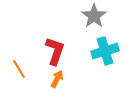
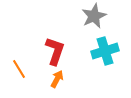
gray star: rotated 10 degrees clockwise
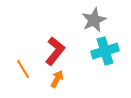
gray star: moved 4 px down
red L-shape: rotated 20 degrees clockwise
orange line: moved 4 px right
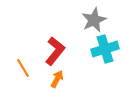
cyan cross: moved 2 px up
orange line: moved 1 px up
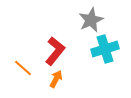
gray star: moved 3 px left
orange line: rotated 18 degrees counterclockwise
orange arrow: moved 1 px left
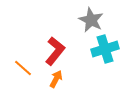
gray star: rotated 20 degrees counterclockwise
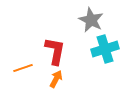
red L-shape: rotated 28 degrees counterclockwise
orange line: rotated 60 degrees counterclockwise
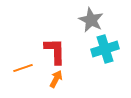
red L-shape: rotated 12 degrees counterclockwise
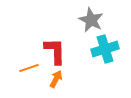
orange line: moved 6 px right
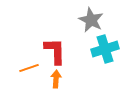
orange arrow: rotated 24 degrees counterclockwise
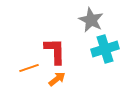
orange arrow: moved 1 px right; rotated 48 degrees clockwise
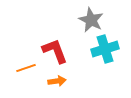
red L-shape: rotated 20 degrees counterclockwise
orange line: moved 3 px left
orange arrow: moved 2 px down; rotated 30 degrees clockwise
